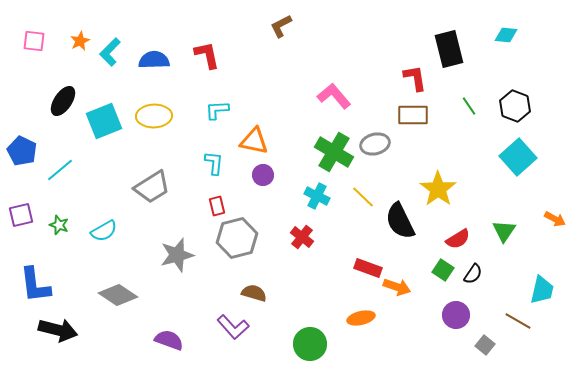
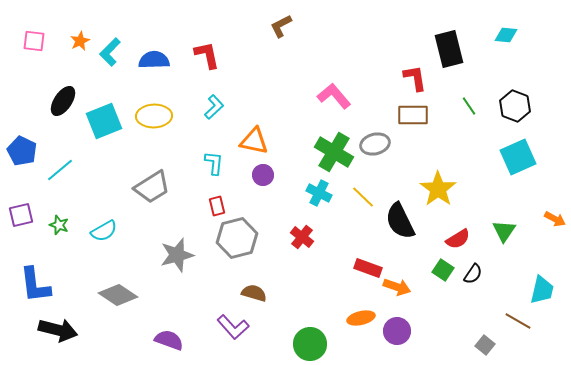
cyan L-shape at (217, 110): moved 3 px left, 3 px up; rotated 140 degrees clockwise
cyan square at (518, 157): rotated 18 degrees clockwise
cyan cross at (317, 196): moved 2 px right, 3 px up
purple circle at (456, 315): moved 59 px left, 16 px down
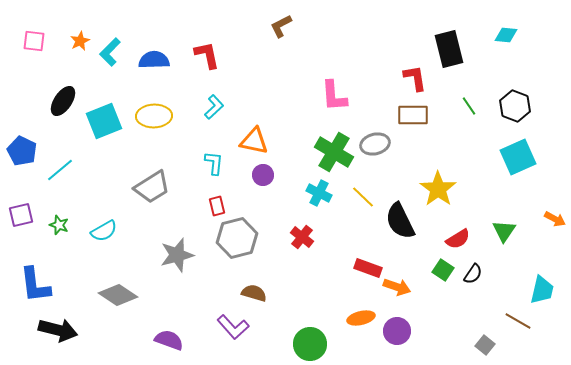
pink L-shape at (334, 96): rotated 144 degrees counterclockwise
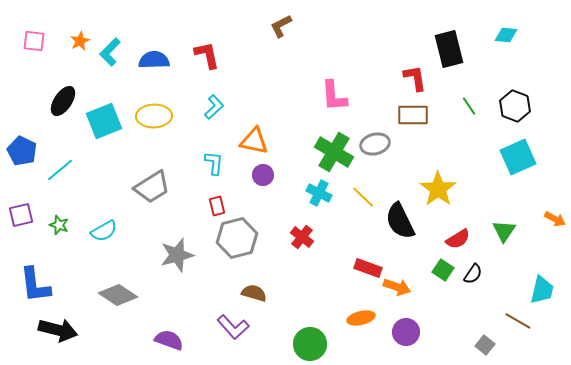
purple circle at (397, 331): moved 9 px right, 1 px down
